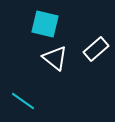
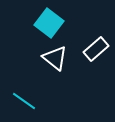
cyan square: moved 4 px right, 1 px up; rotated 24 degrees clockwise
cyan line: moved 1 px right
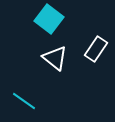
cyan square: moved 4 px up
white rectangle: rotated 15 degrees counterclockwise
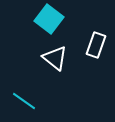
white rectangle: moved 4 px up; rotated 15 degrees counterclockwise
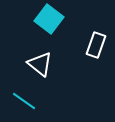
white triangle: moved 15 px left, 6 px down
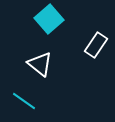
cyan square: rotated 12 degrees clockwise
white rectangle: rotated 15 degrees clockwise
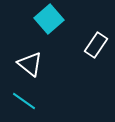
white triangle: moved 10 px left
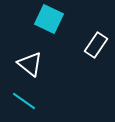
cyan square: rotated 24 degrees counterclockwise
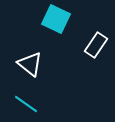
cyan square: moved 7 px right
cyan line: moved 2 px right, 3 px down
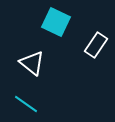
cyan square: moved 3 px down
white triangle: moved 2 px right, 1 px up
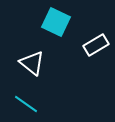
white rectangle: rotated 25 degrees clockwise
